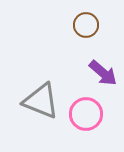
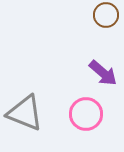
brown circle: moved 20 px right, 10 px up
gray triangle: moved 16 px left, 12 px down
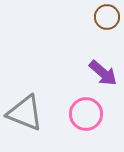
brown circle: moved 1 px right, 2 px down
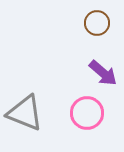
brown circle: moved 10 px left, 6 px down
pink circle: moved 1 px right, 1 px up
